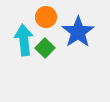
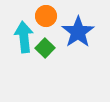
orange circle: moved 1 px up
cyan arrow: moved 3 px up
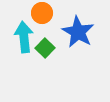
orange circle: moved 4 px left, 3 px up
blue star: rotated 8 degrees counterclockwise
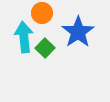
blue star: rotated 8 degrees clockwise
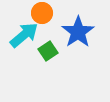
cyan arrow: moved 2 px up; rotated 56 degrees clockwise
green square: moved 3 px right, 3 px down; rotated 12 degrees clockwise
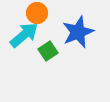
orange circle: moved 5 px left
blue star: rotated 12 degrees clockwise
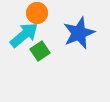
blue star: moved 1 px right, 1 px down
green square: moved 8 px left
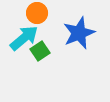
cyan arrow: moved 3 px down
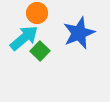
green square: rotated 12 degrees counterclockwise
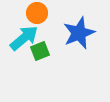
green square: rotated 24 degrees clockwise
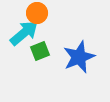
blue star: moved 24 px down
cyan arrow: moved 5 px up
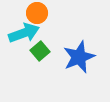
cyan arrow: rotated 20 degrees clockwise
green square: rotated 18 degrees counterclockwise
